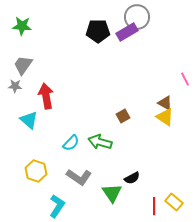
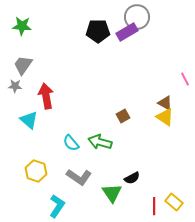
cyan semicircle: rotated 96 degrees clockwise
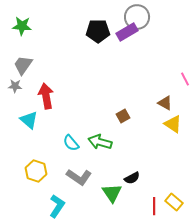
yellow triangle: moved 8 px right, 7 px down
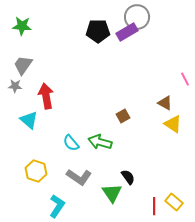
black semicircle: moved 4 px left, 1 px up; rotated 98 degrees counterclockwise
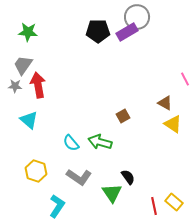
green star: moved 6 px right, 6 px down
red arrow: moved 8 px left, 11 px up
red line: rotated 12 degrees counterclockwise
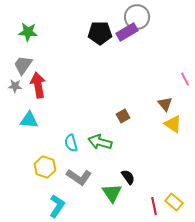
black pentagon: moved 2 px right, 2 px down
brown triangle: moved 1 px down; rotated 21 degrees clockwise
cyan triangle: rotated 36 degrees counterclockwise
cyan semicircle: rotated 24 degrees clockwise
yellow hexagon: moved 9 px right, 4 px up
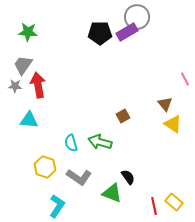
green triangle: rotated 35 degrees counterclockwise
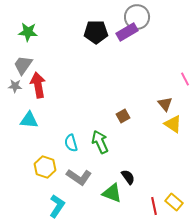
black pentagon: moved 4 px left, 1 px up
green arrow: rotated 50 degrees clockwise
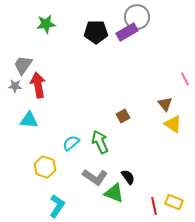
green star: moved 18 px right, 8 px up; rotated 12 degrees counterclockwise
cyan semicircle: rotated 66 degrees clockwise
gray L-shape: moved 16 px right
green triangle: moved 2 px right
yellow rectangle: rotated 18 degrees counterclockwise
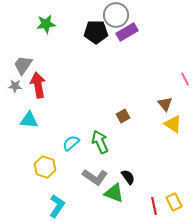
gray circle: moved 21 px left, 2 px up
yellow rectangle: rotated 42 degrees clockwise
